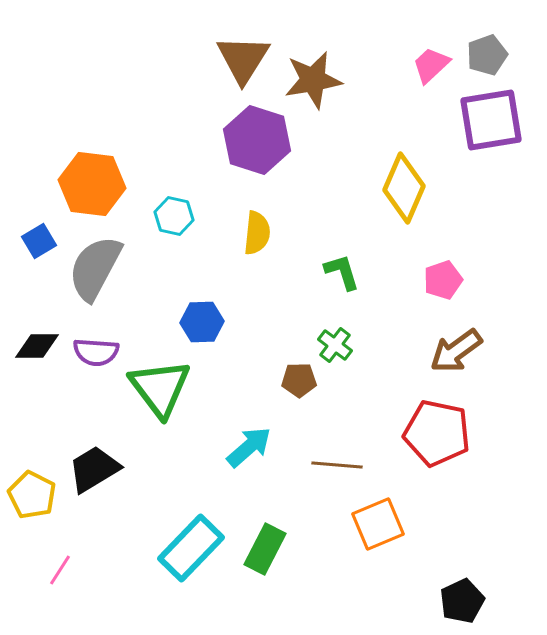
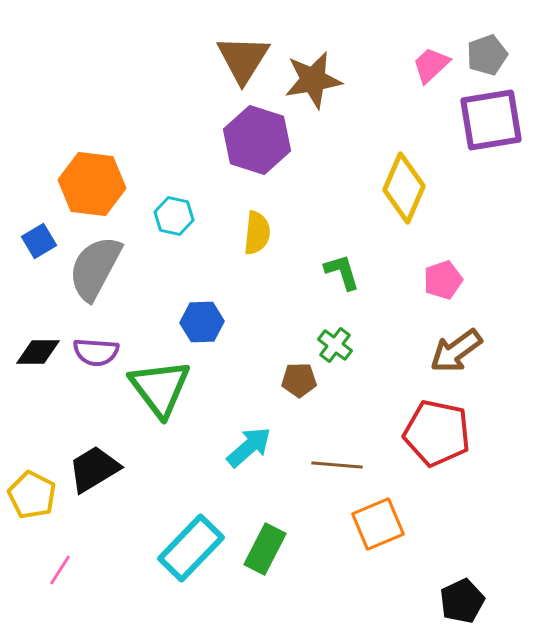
black diamond: moved 1 px right, 6 px down
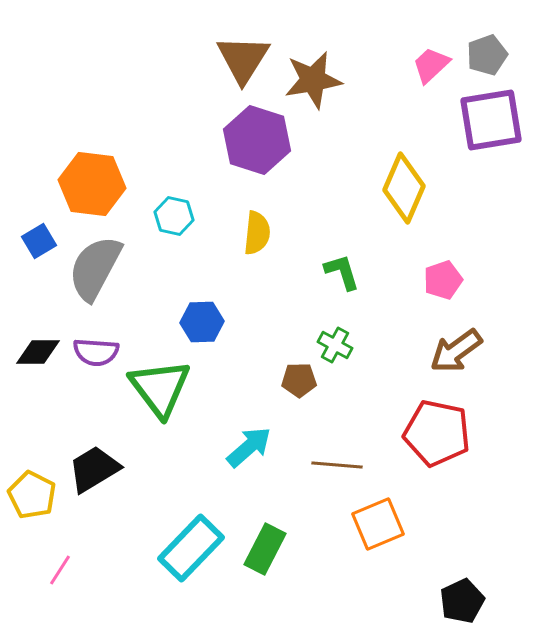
green cross: rotated 8 degrees counterclockwise
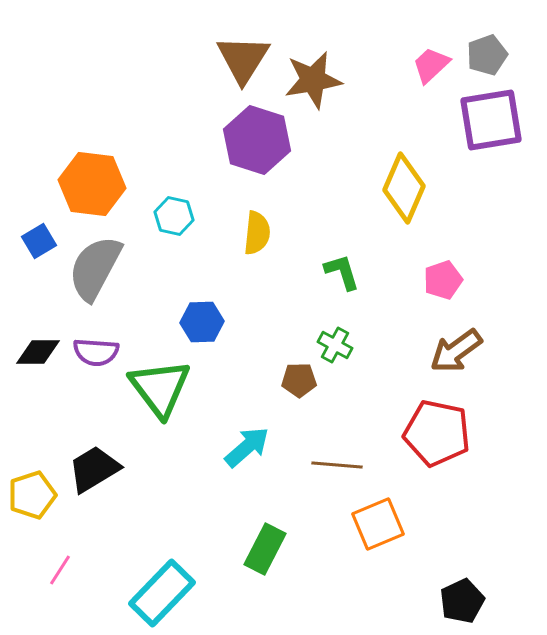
cyan arrow: moved 2 px left
yellow pentagon: rotated 27 degrees clockwise
cyan rectangle: moved 29 px left, 45 px down
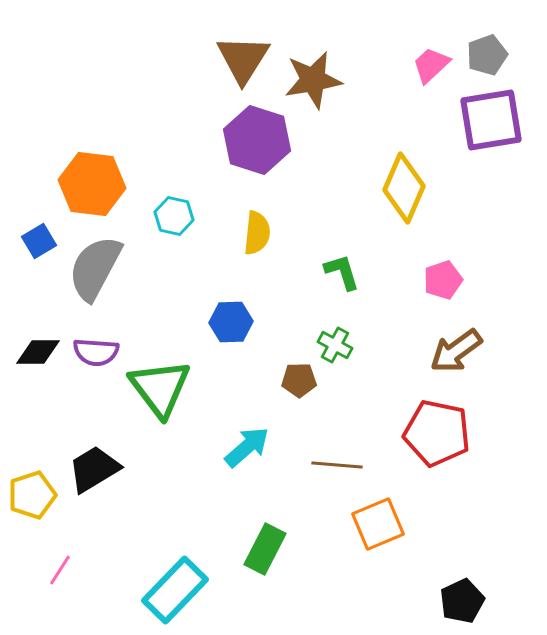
blue hexagon: moved 29 px right
cyan rectangle: moved 13 px right, 3 px up
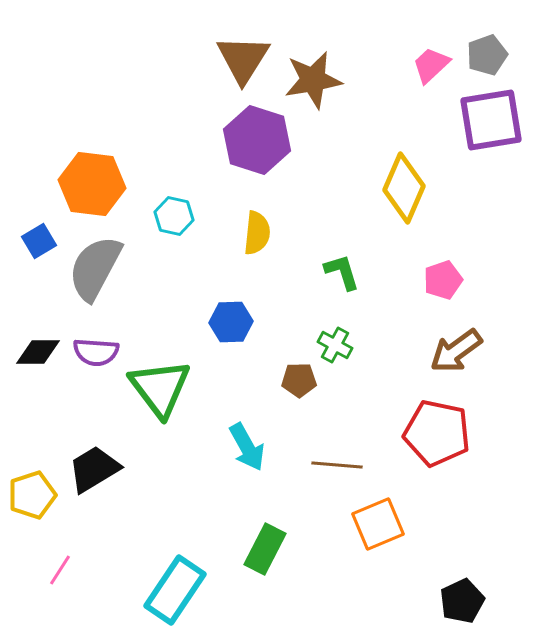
cyan arrow: rotated 102 degrees clockwise
cyan rectangle: rotated 10 degrees counterclockwise
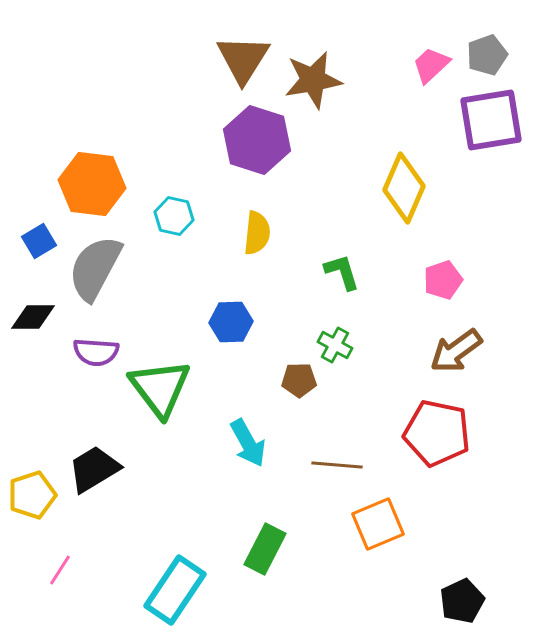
black diamond: moved 5 px left, 35 px up
cyan arrow: moved 1 px right, 4 px up
